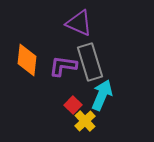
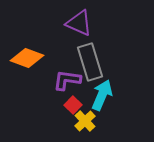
orange diamond: moved 2 px up; rotated 76 degrees counterclockwise
purple L-shape: moved 4 px right, 14 px down
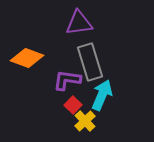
purple triangle: rotated 32 degrees counterclockwise
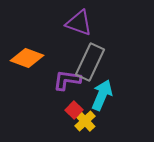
purple triangle: rotated 28 degrees clockwise
gray rectangle: rotated 42 degrees clockwise
red square: moved 1 px right, 5 px down
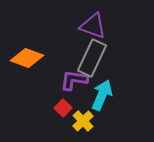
purple triangle: moved 14 px right, 3 px down
gray rectangle: moved 2 px right, 4 px up
purple L-shape: moved 7 px right
red square: moved 11 px left, 2 px up
yellow cross: moved 2 px left
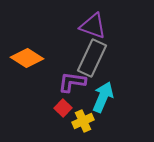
orange diamond: rotated 12 degrees clockwise
purple L-shape: moved 2 px left, 2 px down
cyan arrow: moved 1 px right, 2 px down
yellow cross: rotated 20 degrees clockwise
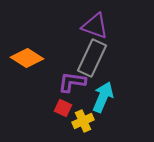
purple triangle: moved 2 px right
red square: rotated 18 degrees counterclockwise
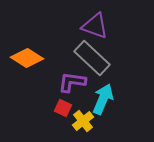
gray rectangle: rotated 72 degrees counterclockwise
cyan arrow: moved 2 px down
yellow cross: rotated 15 degrees counterclockwise
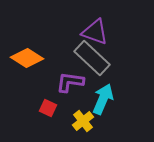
purple triangle: moved 6 px down
purple L-shape: moved 2 px left
red square: moved 15 px left
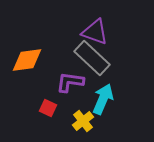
orange diamond: moved 2 px down; rotated 40 degrees counterclockwise
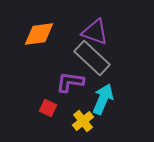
orange diamond: moved 12 px right, 26 px up
